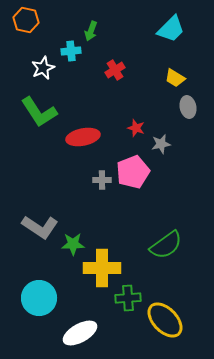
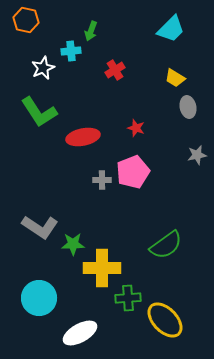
gray star: moved 36 px right, 11 px down
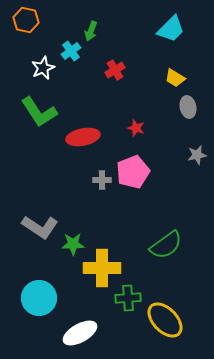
cyan cross: rotated 30 degrees counterclockwise
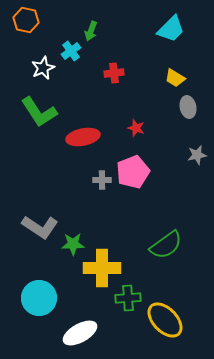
red cross: moved 1 px left, 3 px down; rotated 24 degrees clockwise
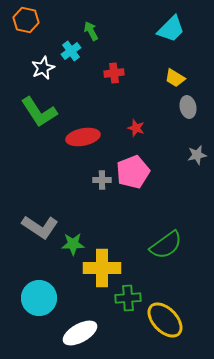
green arrow: rotated 132 degrees clockwise
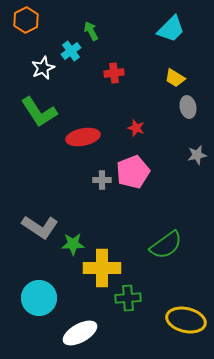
orange hexagon: rotated 20 degrees clockwise
yellow ellipse: moved 21 px right; rotated 33 degrees counterclockwise
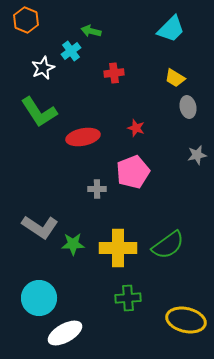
orange hexagon: rotated 10 degrees counterclockwise
green arrow: rotated 48 degrees counterclockwise
gray cross: moved 5 px left, 9 px down
green semicircle: moved 2 px right
yellow cross: moved 16 px right, 20 px up
white ellipse: moved 15 px left
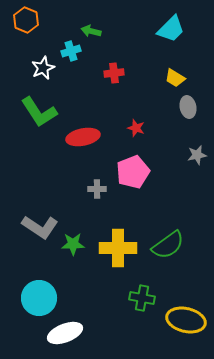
cyan cross: rotated 18 degrees clockwise
green cross: moved 14 px right; rotated 15 degrees clockwise
white ellipse: rotated 8 degrees clockwise
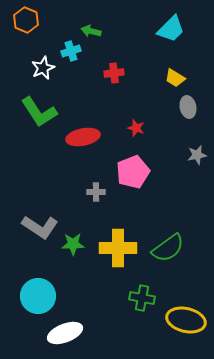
gray cross: moved 1 px left, 3 px down
green semicircle: moved 3 px down
cyan circle: moved 1 px left, 2 px up
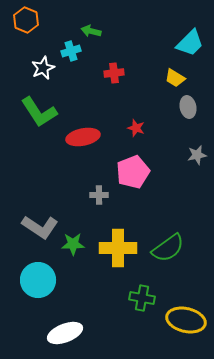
cyan trapezoid: moved 19 px right, 14 px down
gray cross: moved 3 px right, 3 px down
cyan circle: moved 16 px up
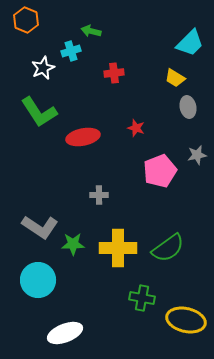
pink pentagon: moved 27 px right, 1 px up
